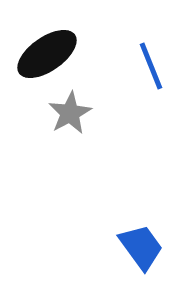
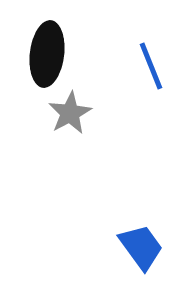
black ellipse: rotated 48 degrees counterclockwise
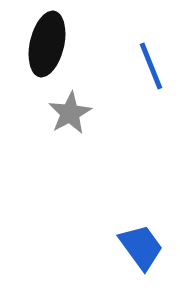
black ellipse: moved 10 px up; rotated 6 degrees clockwise
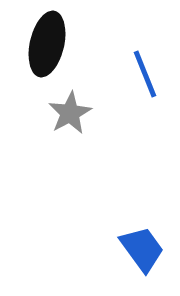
blue line: moved 6 px left, 8 px down
blue trapezoid: moved 1 px right, 2 px down
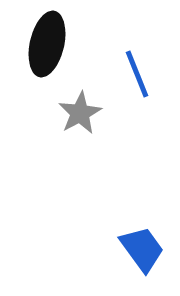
blue line: moved 8 px left
gray star: moved 10 px right
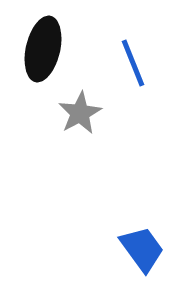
black ellipse: moved 4 px left, 5 px down
blue line: moved 4 px left, 11 px up
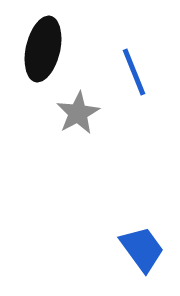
blue line: moved 1 px right, 9 px down
gray star: moved 2 px left
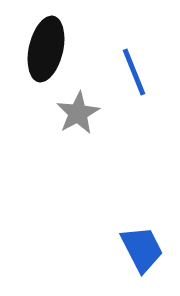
black ellipse: moved 3 px right
blue trapezoid: rotated 9 degrees clockwise
